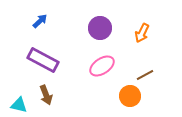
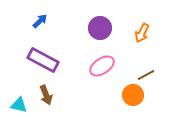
brown line: moved 1 px right
orange circle: moved 3 px right, 1 px up
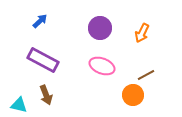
pink ellipse: rotated 55 degrees clockwise
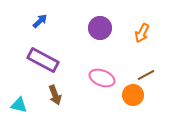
pink ellipse: moved 12 px down
brown arrow: moved 9 px right
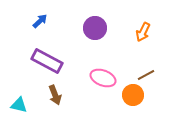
purple circle: moved 5 px left
orange arrow: moved 1 px right, 1 px up
purple rectangle: moved 4 px right, 1 px down
pink ellipse: moved 1 px right
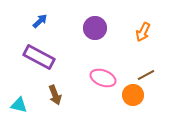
purple rectangle: moved 8 px left, 4 px up
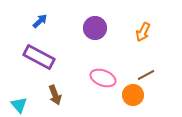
cyan triangle: rotated 36 degrees clockwise
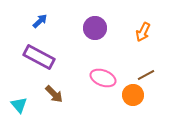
brown arrow: moved 1 px left, 1 px up; rotated 24 degrees counterclockwise
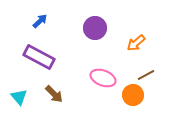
orange arrow: moved 7 px left, 11 px down; rotated 24 degrees clockwise
cyan triangle: moved 8 px up
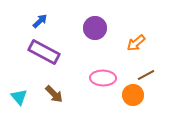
purple rectangle: moved 5 px right, 5 px up
pink ellipse: rotated 20 degrees counterclockwise
